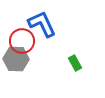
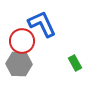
gray hexagon: moved 3 px right, 5 px down
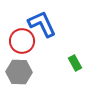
gray hexagon: moved 8 px down
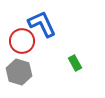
gray hexagon: rotated 15 degrees clockwise
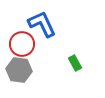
red circle: moved 3 px down
gray hexagon: moved 2 px up; rotated 10 degrees counterclockwise
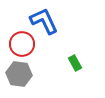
blue L-shape: moved 2 px right, 3 px up
gray hexagon: moved 4 px down
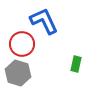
green rectangle: moved 1 px right, 1 px down; rotated 42 degrees clockwise
gray hexagon: moved 1 px left, 1 px up; rotated 10 degrees clockwise
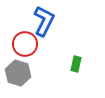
blue L-shape: rotated 52 degrees clockwise
red circle: moved 3 px right
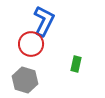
red circle: moved 6 px right
gray hexagon: moved 7 px right, 7 px down
